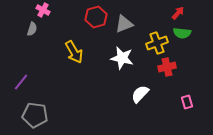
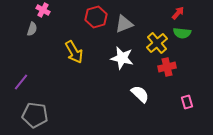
yellow cross: rotated 20 degrees counterclockwise
white semicircle: rotated 90 degrees clockwise
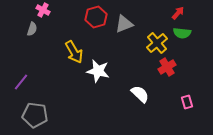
white star: moved 24 px left, 13 px down
red cross: rotated 18 degrees counterclockwise
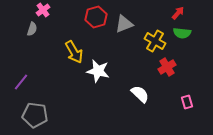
pink cross: rotated 24 degrees clockwise
yellow cross: moved 2 px left, 2 px up; rotated 20 degrees counterclockwise
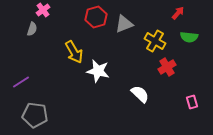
green semicircle: moved 7 px right, 4 px down
purple line: rotated 18 degrees clockwise
pink rectangle: moved 5 px right
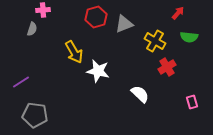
pink cross: rotated 32 degrees clockwise
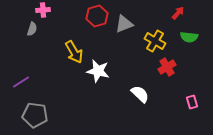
red hexagon: moved 1 px right, 1 px up
